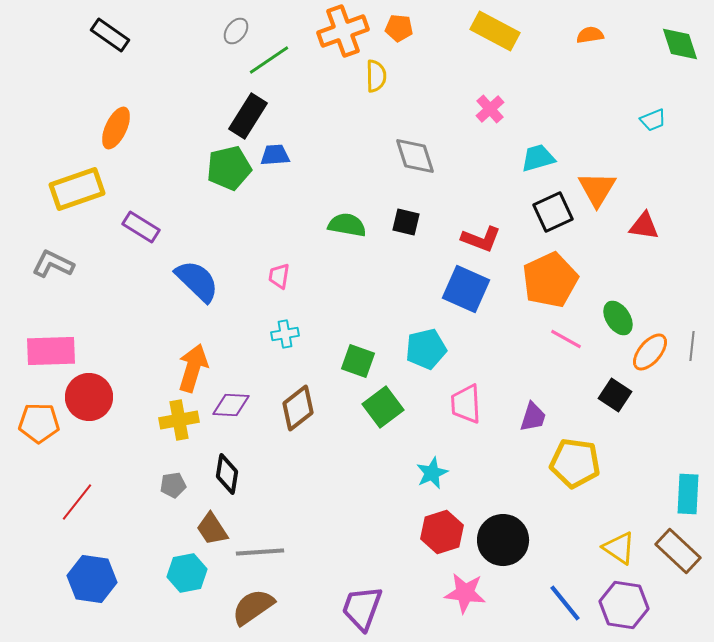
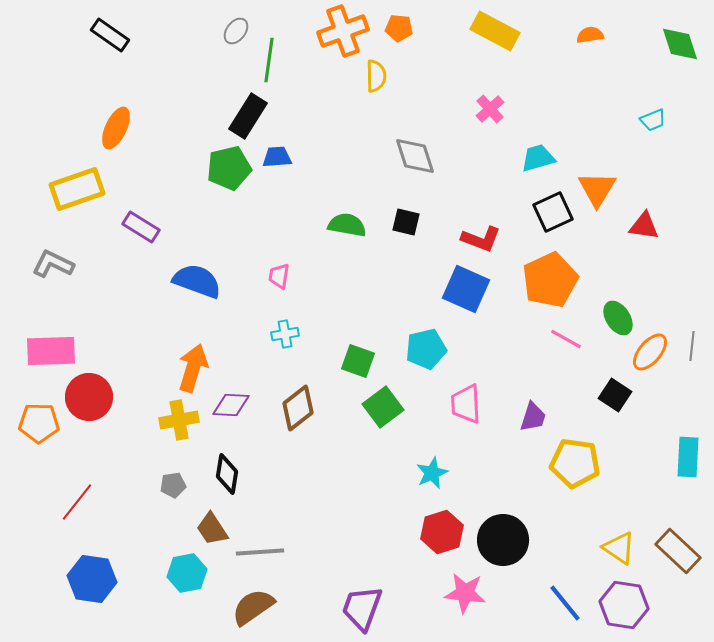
green line at (269, 60): rotated 48 degrees counterclockwise
blue trapezoid at (275, 155): moved 2 px right, 2 px down
blue semicircle at (197, 281): rotated 24 degrees counterclockwise
cyan rectangle at (688, 494): moved 37 px up
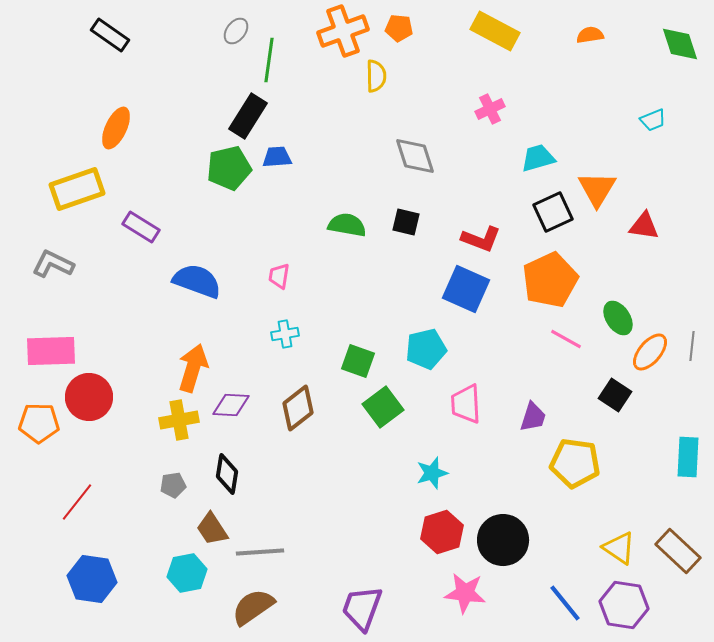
pink cross at (490, 109): rotated 16 degrees clockwise
cyan star at (432, 473): rotated 8 degrees clockwise
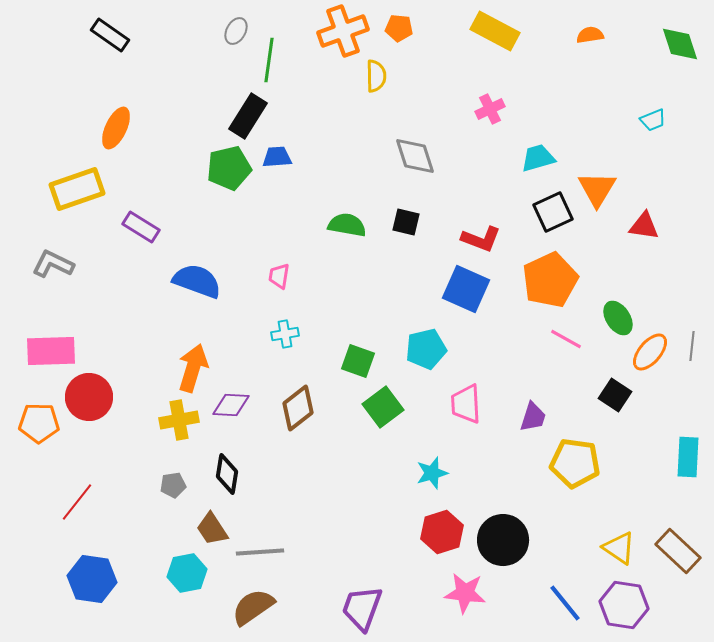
gray ellipse at (236, 31): rotated 8 degrees counterclockwise
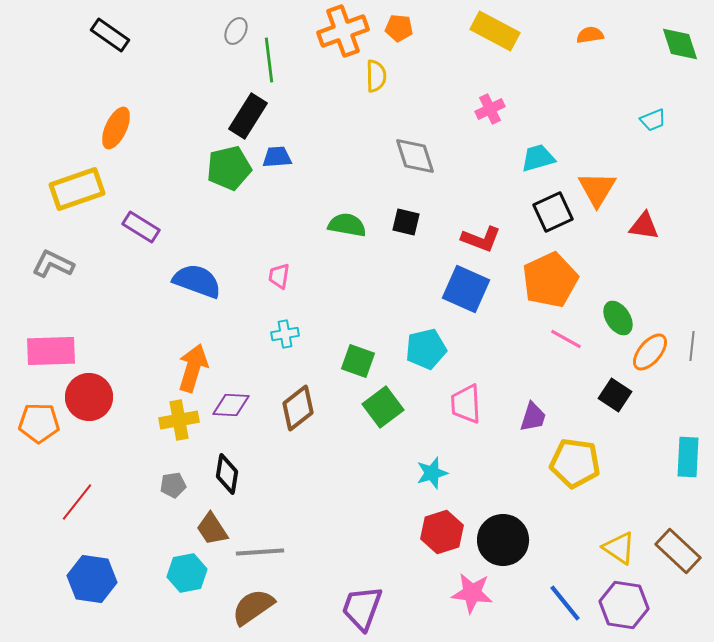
green line at (269, 60): rotated 15 degrees counterclockwise
pink star at (465, 593): moved 7 px right
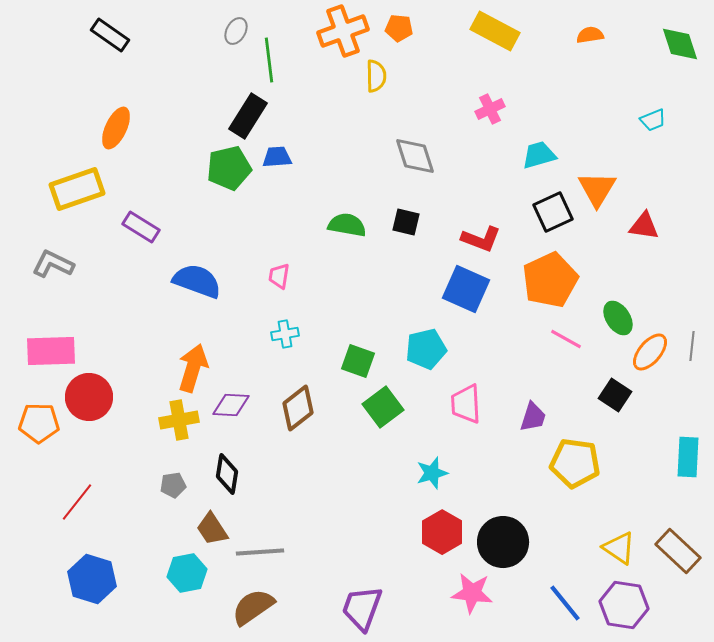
cyan trapezoid at (538, 158): moved 1 px right, 3 px up
red hexagon at (442, 532): rotated 12 degrees counterclockwise
black circle at (503, 540): moved 2 px down
blue hexagon at (92, 579): rotated 9 degrees clockwise
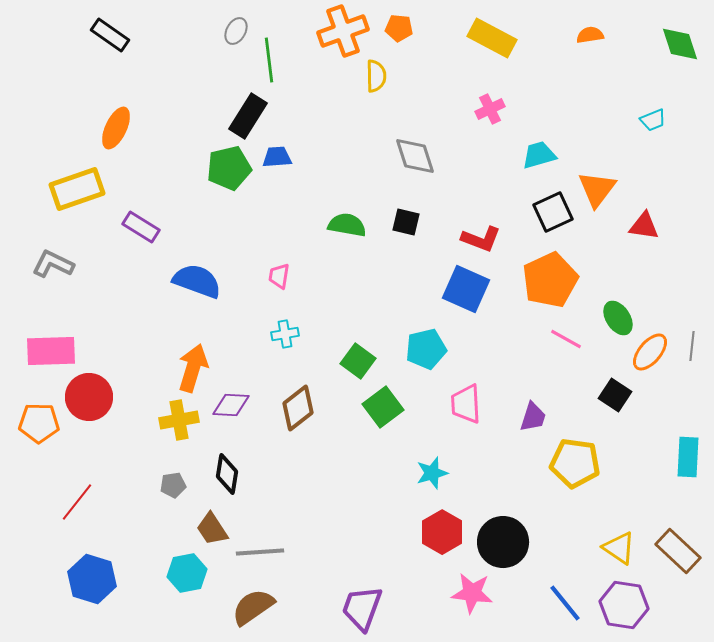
yellow rectangle at (495, 31): moved 3 px left, 7 px down
orange triangle at (597, 189): rotated 6 degrees clockwise
green square at (358, 361): rotated 16 degrees clockwise
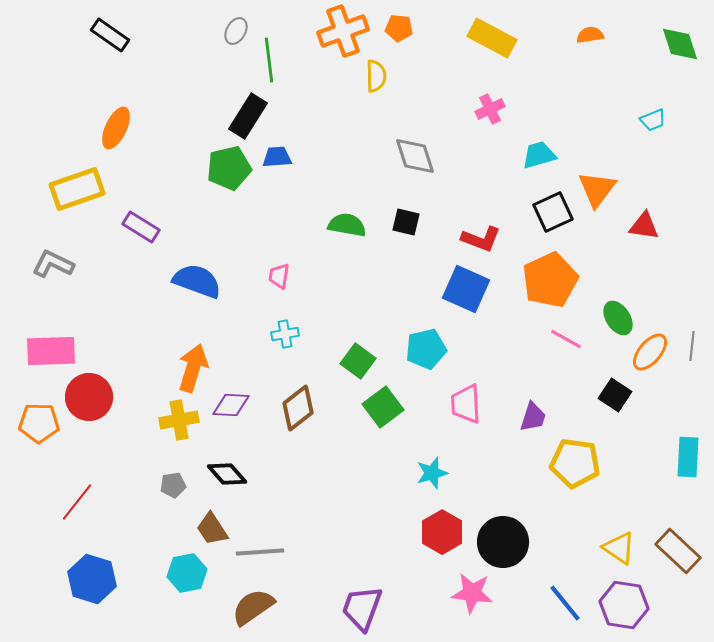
black diamond at (227, 474): rotated 51 degrees counterclockwise
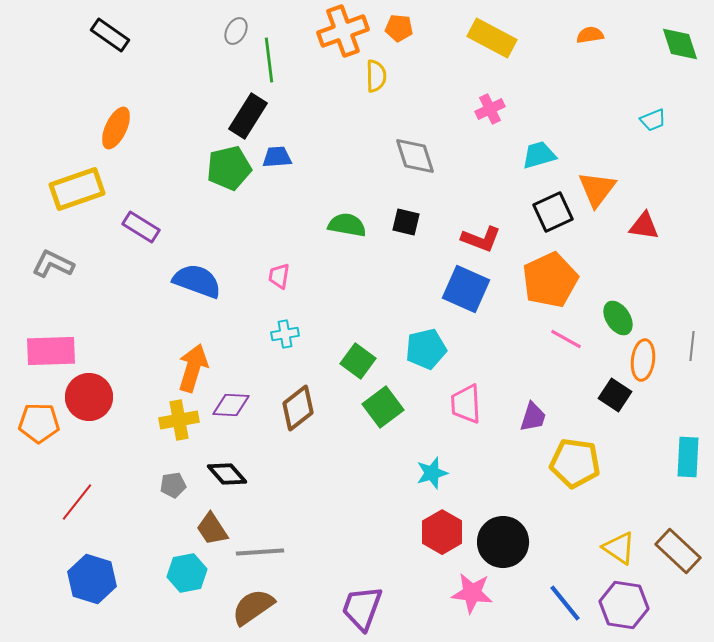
orange ellipse at (650, 352): moved 7 px left, 8 px down; rotated 33 degrees counterclockwise
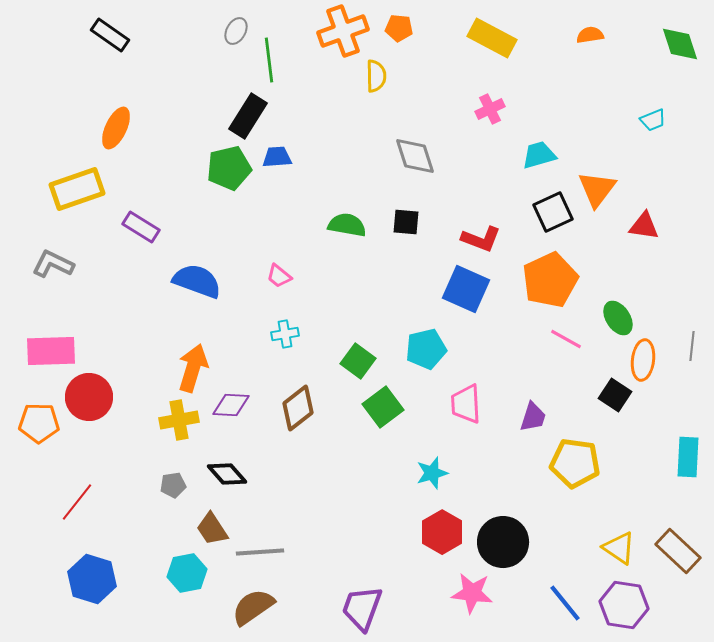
black square at (406, 222): rotated 8 degrees counterclockwise
pink trapezoid at (279, 276): rotated 60 degrees counterclockwise
